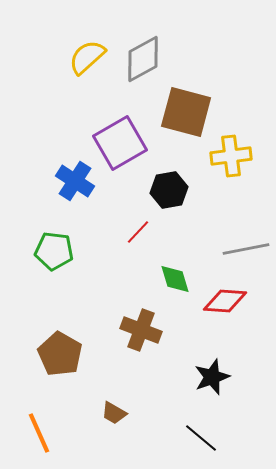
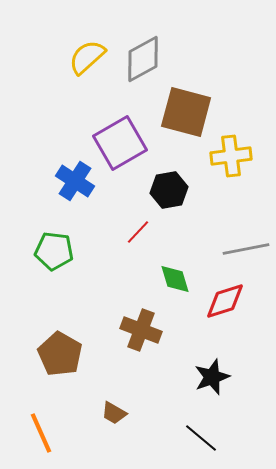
red diamond: rotated 21 degrees counterclockwise
orange line: moved 2 px right
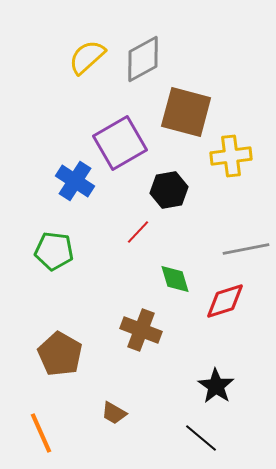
black star: moved 4 px right, 9 px down; rotated 18 degrees counterclockwise
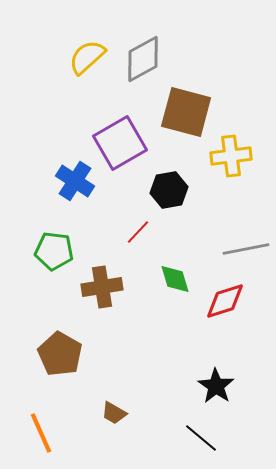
brown cross: moved 39 px left, 43 px up; rotated 30 degrees counterclockwise
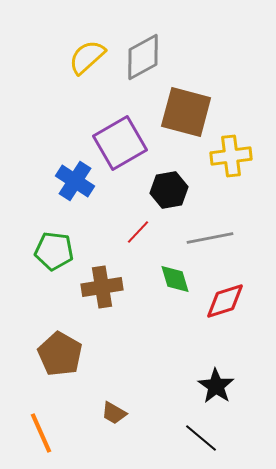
gray diamond: moved 2 px up
gray line: moved 36 px left, 11 px up
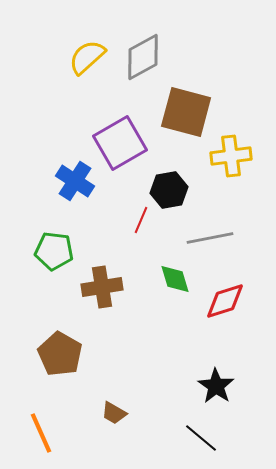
red line: moved 3 px right, 12 px up; rotated 20 degrees counterclockwise
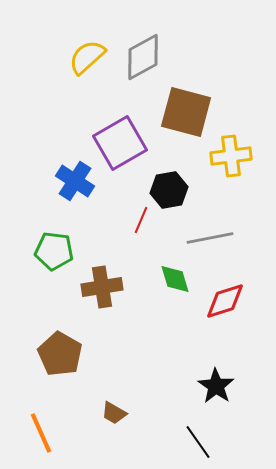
black line: moved 3 px left, 4 px down; rotated 15 degrees clockwise
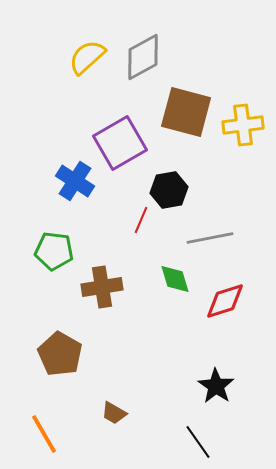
yellow cross: moved 12 px right, 31 px up
orange line: moved 3 px right, 1 px down; rotated 6 degrees counterclockwise
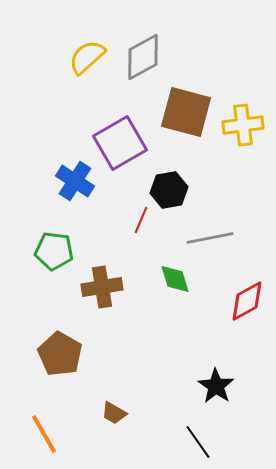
red diamond: moved 22 px right; rotated 12 degrees counterclockwise
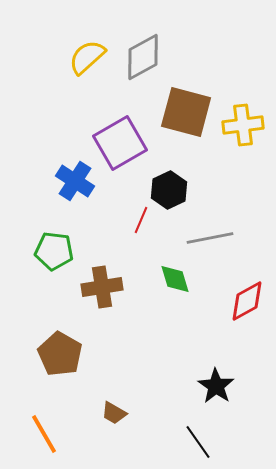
black hexagon: rotated 15 degrees counterclockwise
